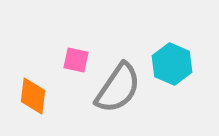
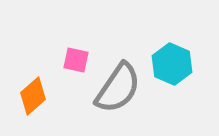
orange diamond: rotated 42 degrees clockwise
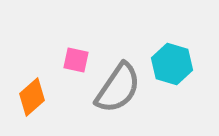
cyan hexagon: rotated 6 degrees counterclockwise
orange diamond: moved 1 px left, 1 px down
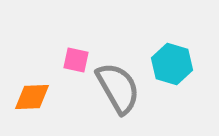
gray semicircle: rotated 64 degrees counterclockwise
orange diamond: rotated 39 degrees clockwise
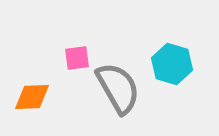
pink square: moved 1 px right, 2 px up; rotated 20 degrees counterclockwise
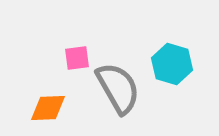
orange diamond: moved 16 px right, 11 px down
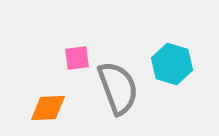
gray semicircle: rotated 10 degrees clockwise
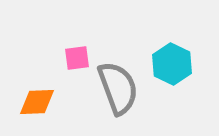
cyan hexagon: rotated 9 degrees clockwise
orange diamond: moved 11 px left, 6 px up
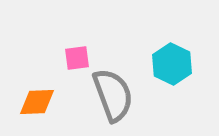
gray semicircle: moved 5 px left, 7 px down
